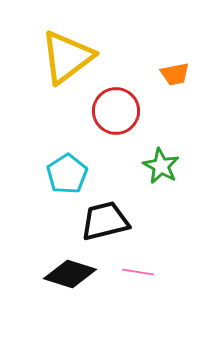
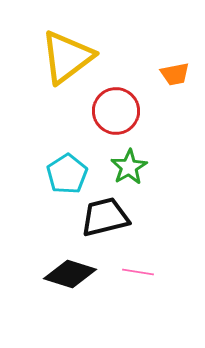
green star: moved 32 px left, 1 px down; rotated 12 degrees clockwise
black trapezoid: moved 4 px up
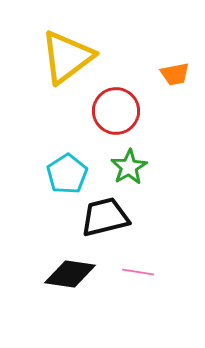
black diamond: rotated 9 degrees counterclockwise
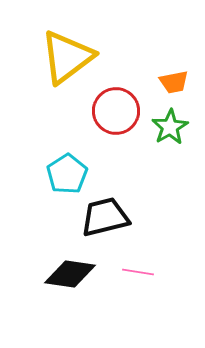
orange trapezoid: moved 1 px left, 8 px down
green star: moved 41 px right, 40 px up
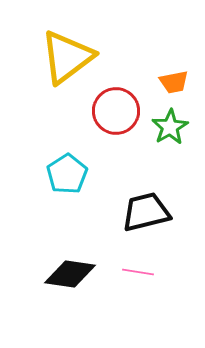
black trapezoid: moved 41 px right, 5 px up
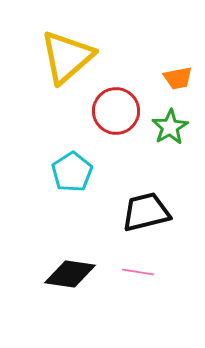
yellow triangle: rotated 4 degrees counterclockwise
orange trapezoid: moved 4 px right, 4 px up
cyan pentagon: moved 5 px right, 2 px up
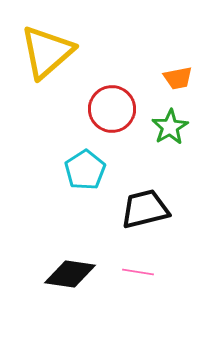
yellow triangle: moved 20 px left, 5 px up
red circle: moved 4 px left, 2 px up
cyan pentagon: moved 13 px right, 2 px up
black trapezoid: moved 1 px left, 3 px up
